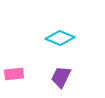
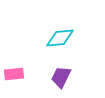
cyan diamond: rotated 28 degrees counterclockwise
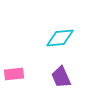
purple trapezoid: rotated 50 degrees counterclockwise
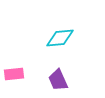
purple trapezoid: moved 3 px left, 3 px down
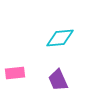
pink rectangle: moved 1 px right, 1 px up
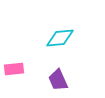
pink rectangle: moved 1 px left, 4 px up
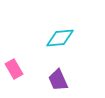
pink rectangle: rotated 66 degrees clockwise
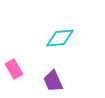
purple trapezoid: moved 5 px left, 1 px down
